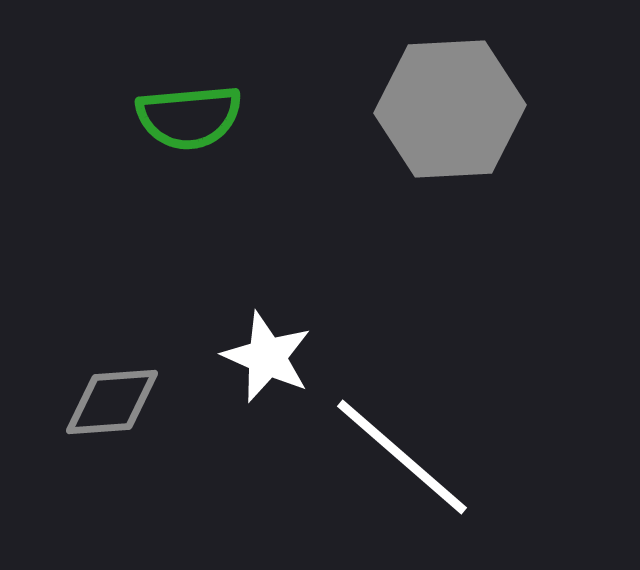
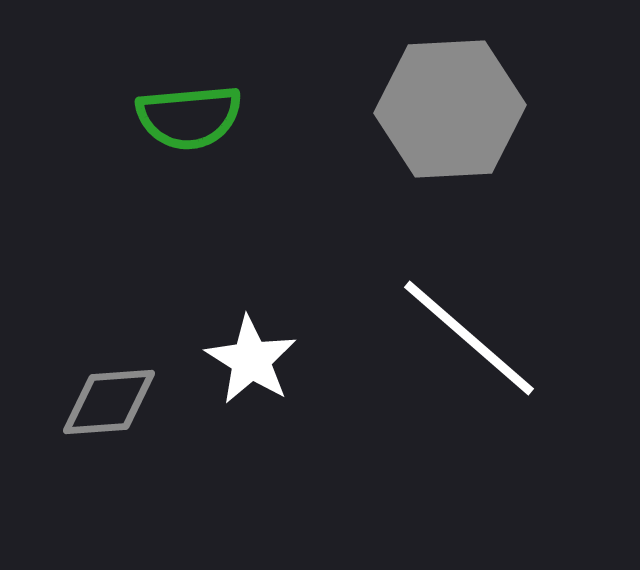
white star: moved 16 px left, 3 px down; rotated 8 degrees clockwise
gray diamond: moved 3 px left
white line: moved 67 px right, 119 px up
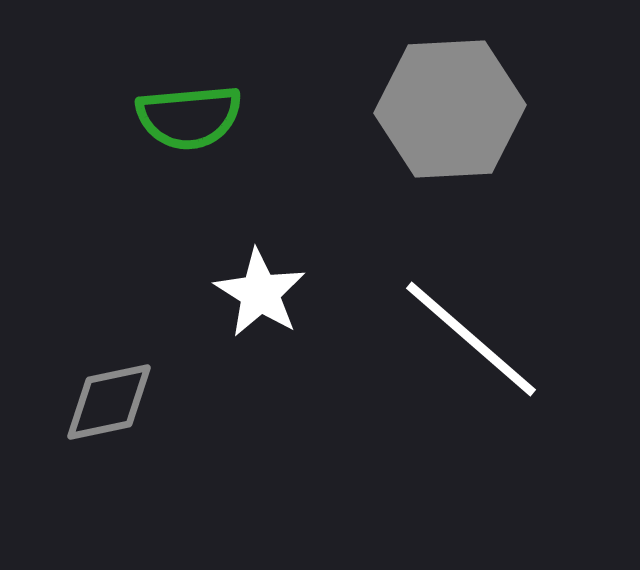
white line: moved 2 px right, 1 px down
white star: moved 9 px right, 67 px up
gray diamond: rotated 8 degrees counterclockwise
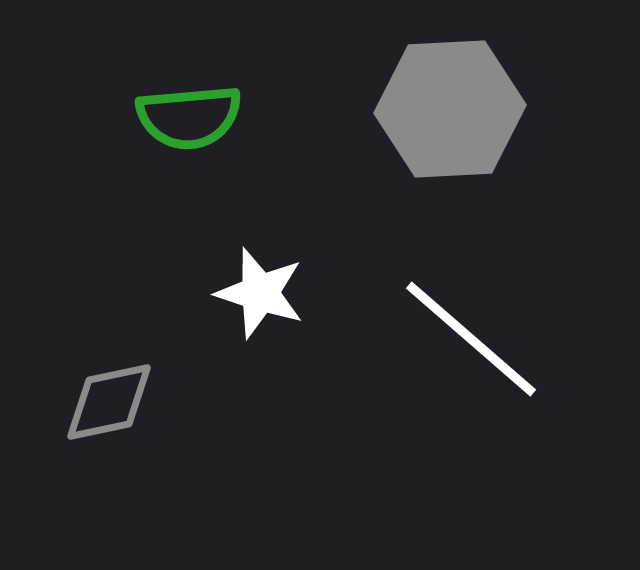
white star: rotated 14 degrees counterclockwise
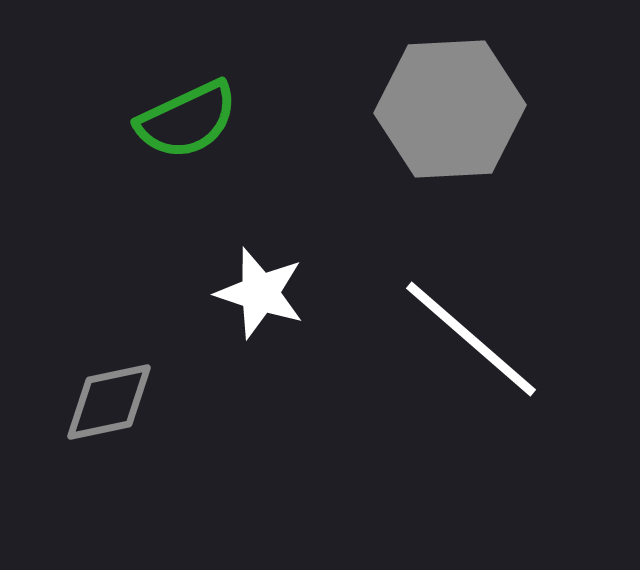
green semicircle: moved 2 px left, 3 px down; rotated 20 degrees counterclockwise
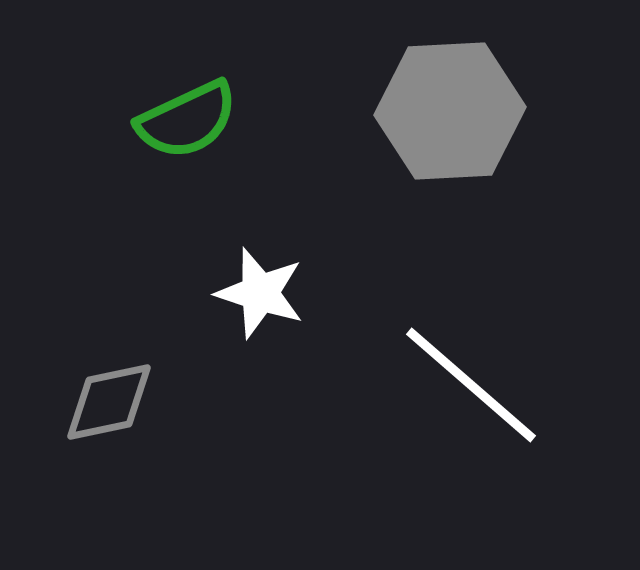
gray hexagon: moved 2 px down
white line: moved 46 px down
